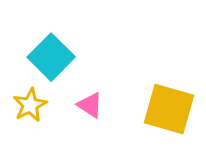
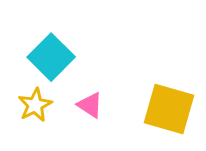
yellow star: moved 5 px right
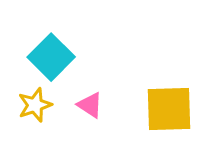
yellow star: rotated 8 degrees clockwise
yellow square: rotated 18 degrees counterclockwise
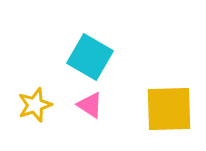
cyan square: moved 39 px right; rotated 15 degrees counterclockwise
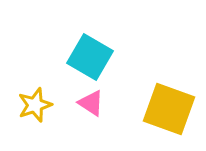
pink triangle: moved 1 px right, 2 px up
yellow square: rotated 22 degrees clockwise
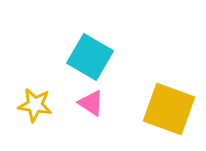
yellow star: rotated 28 degrees clockwise
